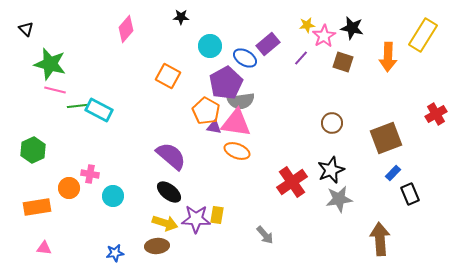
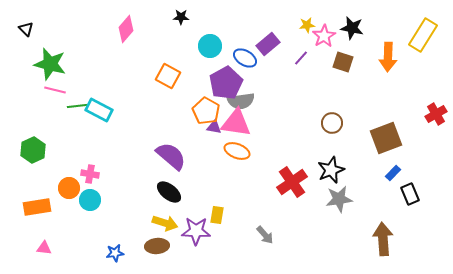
cyan circle at (113, 196): moved 23 px left, 4 px down
purple star at (196, 219): moved 12 px down
brown arrow at (380, 239): moved 3 px right
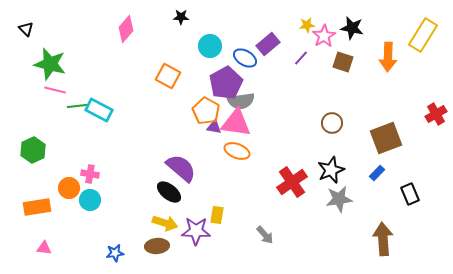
purple semicircle at (171, 156): moved 10 px right, 12 px down
blue rectangle at (393, 173): moved 16 px left
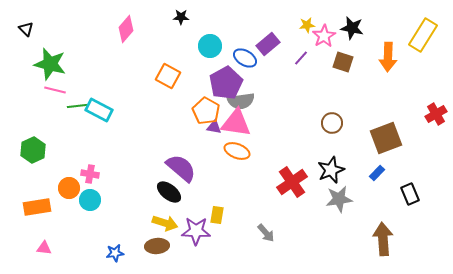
gray arrow at (265, 235): moved 1 px right, 2 px up
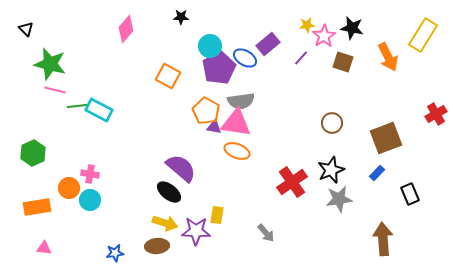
orange arrow at (388, 57): rotated 28 degrees counterclockwise
purple pentagon at (226, 83): moved 7 px left, 15 px up
green hexagon at (33, 150): moved 3 px down
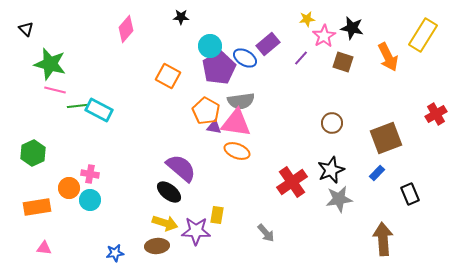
yellow star at (307, 25): moved 6 px up
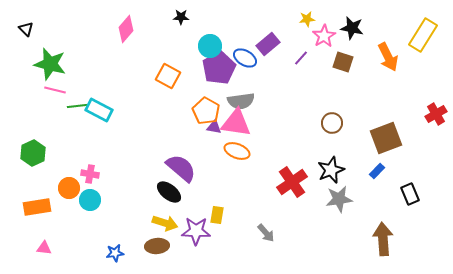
blue rectangle at (377, 173): moved 2 px up
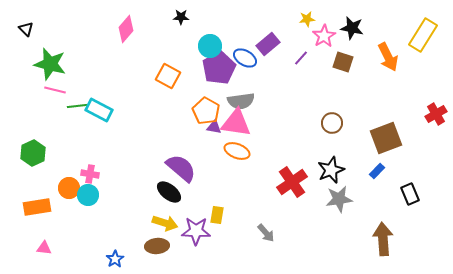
cyan circle at (90, 200): moved 2 px left, 5 px up
blue star at (115, 253): moved 6 px down; rotated 24 degrees counterclockwise
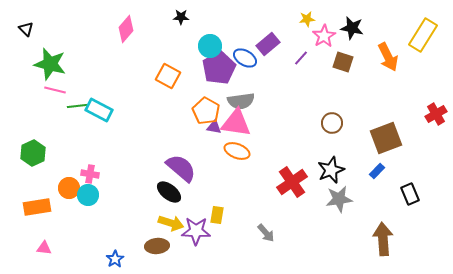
yellow arrow at (165, 223): moved 6 px right
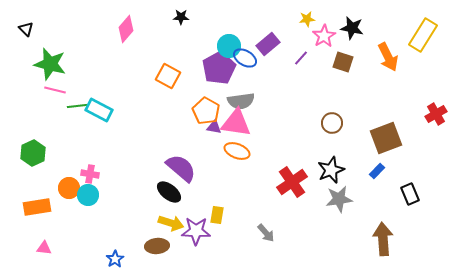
cyan circle at (210, 46): moved 19 px right
